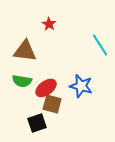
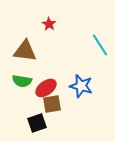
brown square: rotated 24 degrees counterclockwise
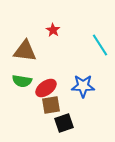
red star: moved 4 px right, 6 px down
blue star: moved 2 px right; rotated 15 degrees counterclockwise
brown square: moved 1 px left, 1 px down
black square: moved 27 px right
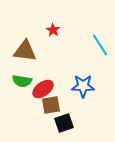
red ellipse: moved 3 px left, 1 px down
